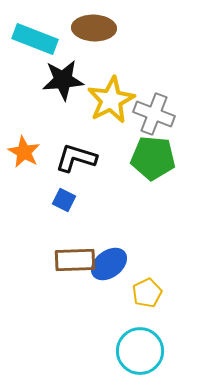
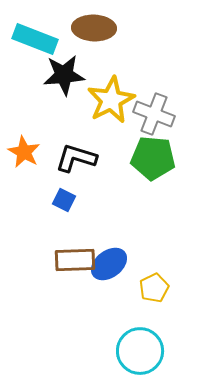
black star: moved 1 px right, 5 px up
yellow pentagon: moved 7 px right, 5 px up
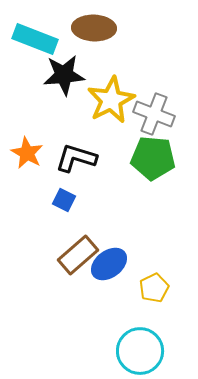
orange star: moved 3 px right, 1 px down
brown rectangle: moved 3 px right, 5 px up; rotated 39 degrees counterclockwise
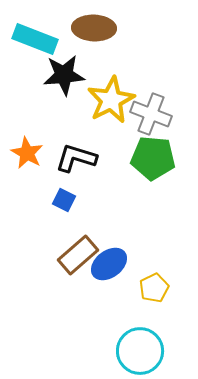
gray cross: moved 3 px left
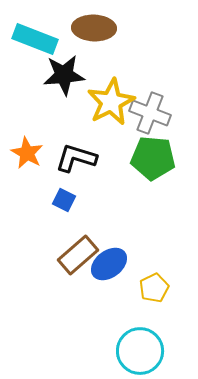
yellow star: moved 2 px down
gray cross: moved 1 px left, 1 px up
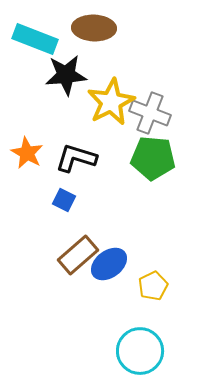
black star: moved 2 px right
yellow pentagon: moved 1 px left, 2 px up
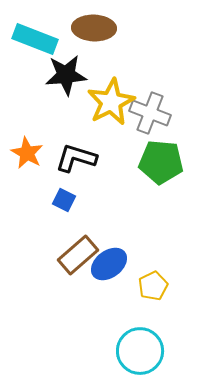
green pentagon: moved 8 px right, 4 px down
